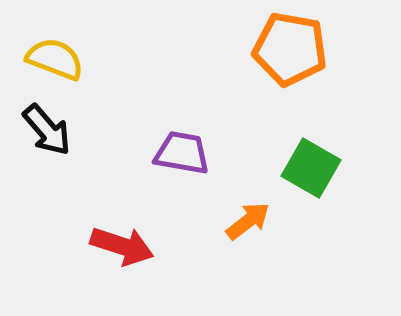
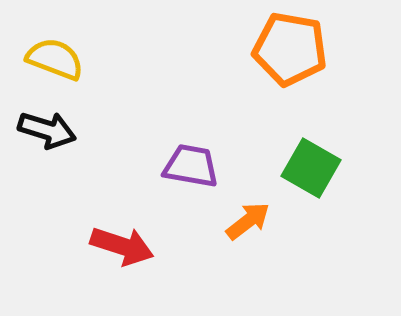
black arrow: rotated 32 degrees counterclockwise
purple trapezoid: moved 9 px right, 13 px down
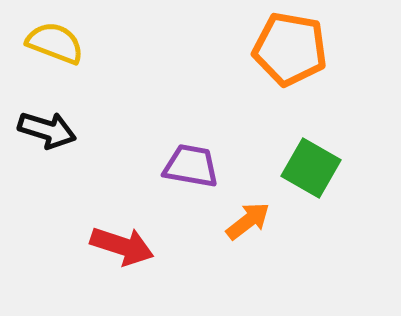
yellow semicircle: moved 16 px up
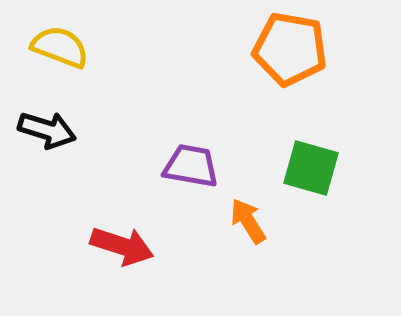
yellow semicircle: moved 5 px right, 4 px down
green square: rotated 14 degrees counterclockwise
orange arrow: rotated 84 degrees counterclockwise
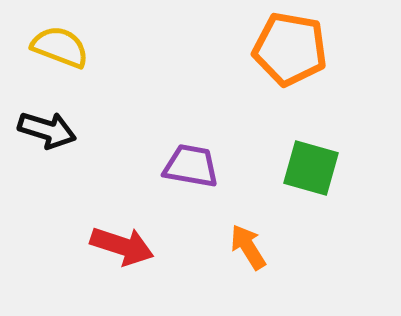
orange arrow: moved 26 px down
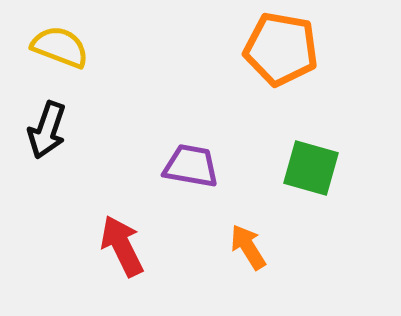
orange pentagon: moved 9 px left
black arrow: rotated 92 degrees clockwise
red arrow: rotated 134 degrees counterclockwise
